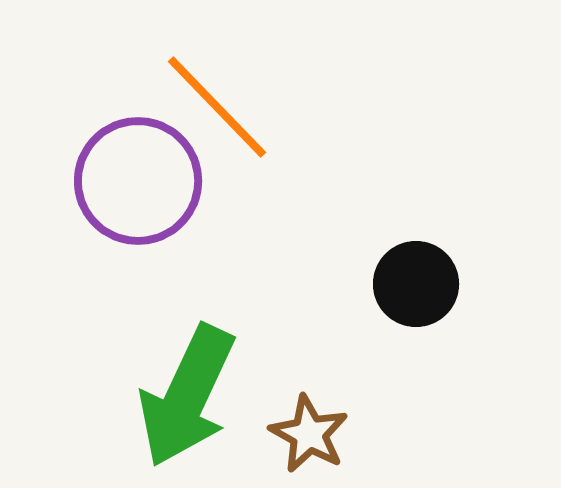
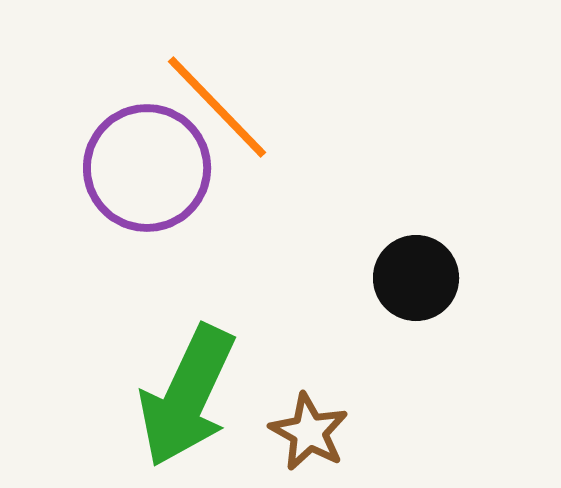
purple circle: moved 9 px right, 13 px up
black circle: moved 6 px up
brown star: moved 2 px up
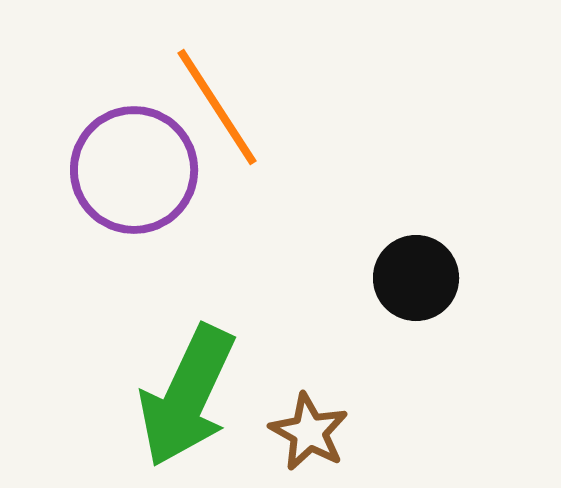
orange line: rotated 11 degrees clockwise
purple circle: moved 13 px left, 2 px down
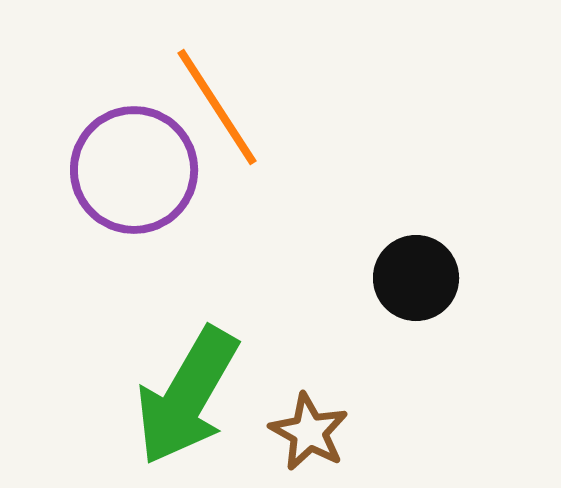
green arrow: rotated 5 degrees clockwise
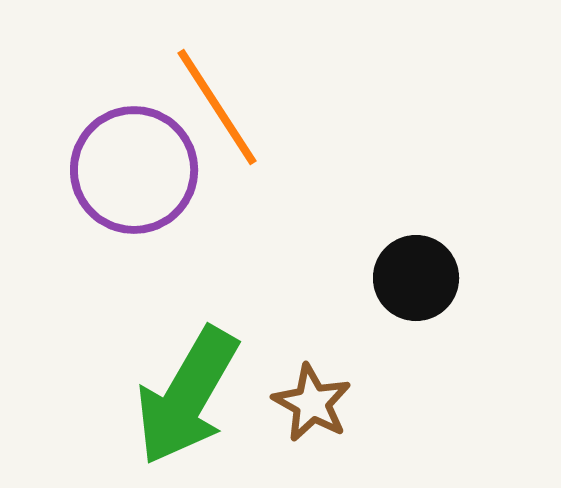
brown star: moved 3 px right, 29 px up
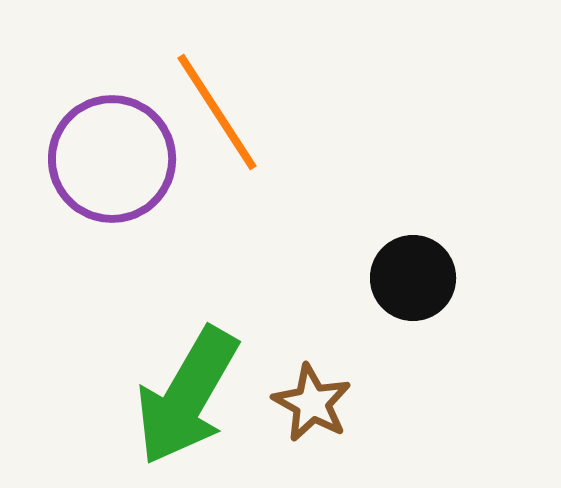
orange line: moved 5 px down
purple circle: moved 22 px left, 11 px up
black circle: moved 3 px left
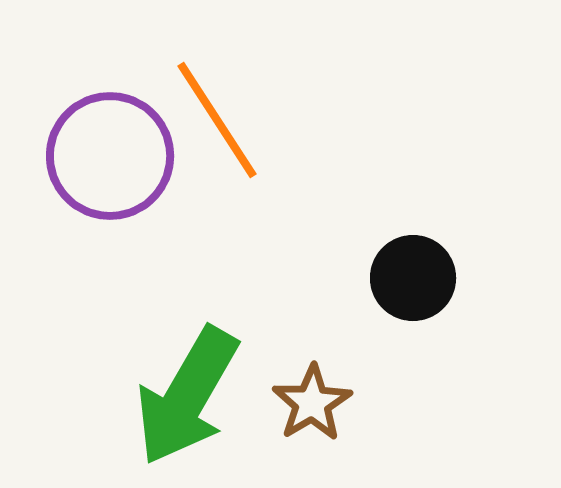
orange line: moved 8 px down
purple circle: moved 2 px left, 3 px up
brown star: rotated 12 degrees clockwise
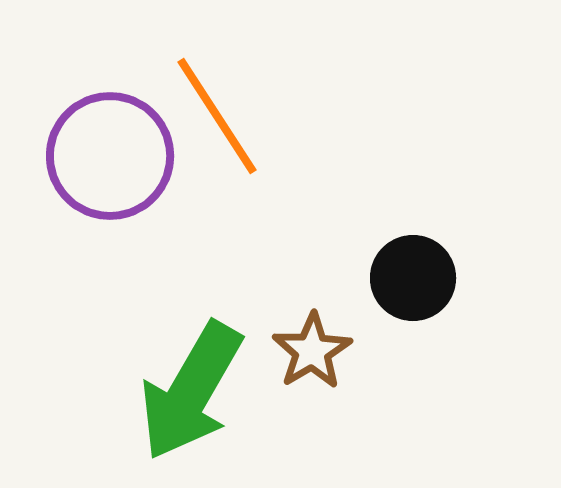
orange line: moved 4 px up
green arrow: moved 4 px right, 5 px up
brown star: moved 52 px up
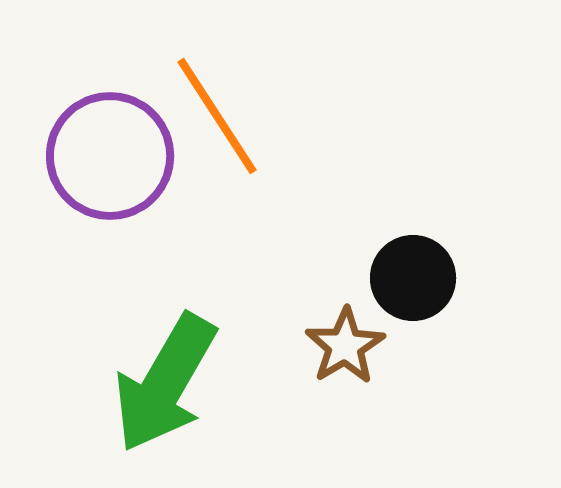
brown star: moved 33 px right, 5 px up
green arrow: moved 26 px left, 8 px up
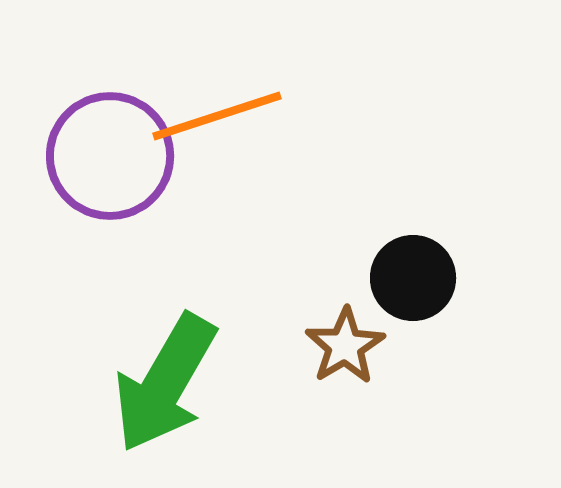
orange line: rotated 75 degrees counterclockwise
